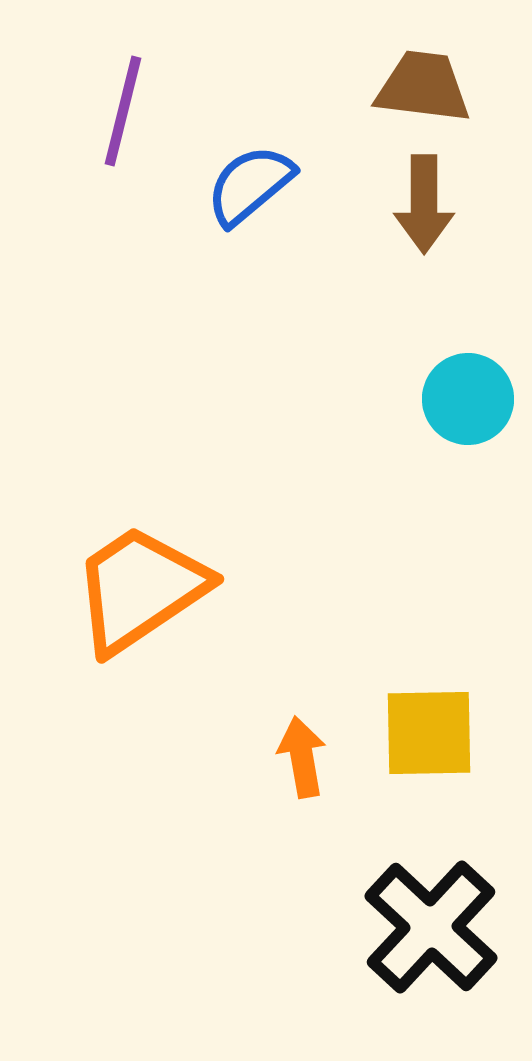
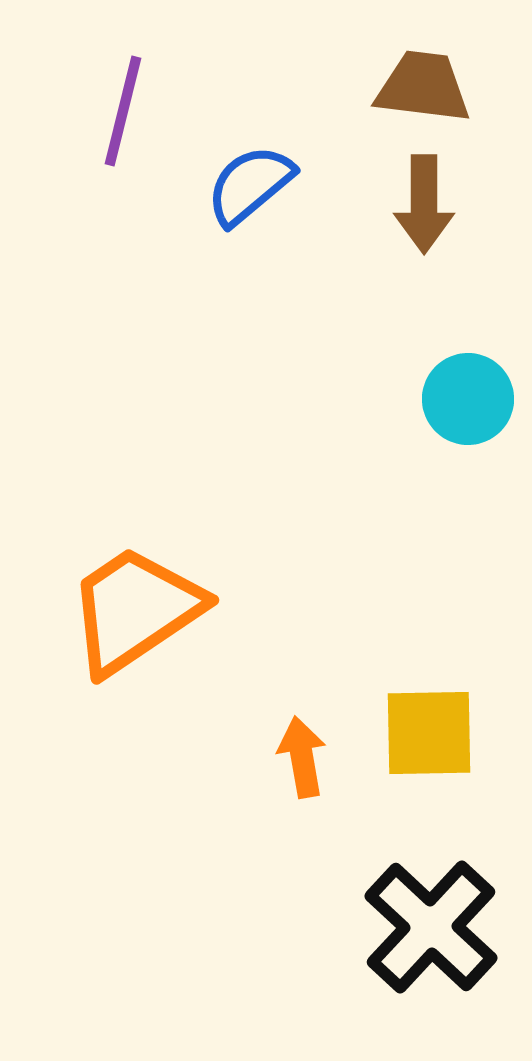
orange trapezoid: moved 5 px left, 21 px down
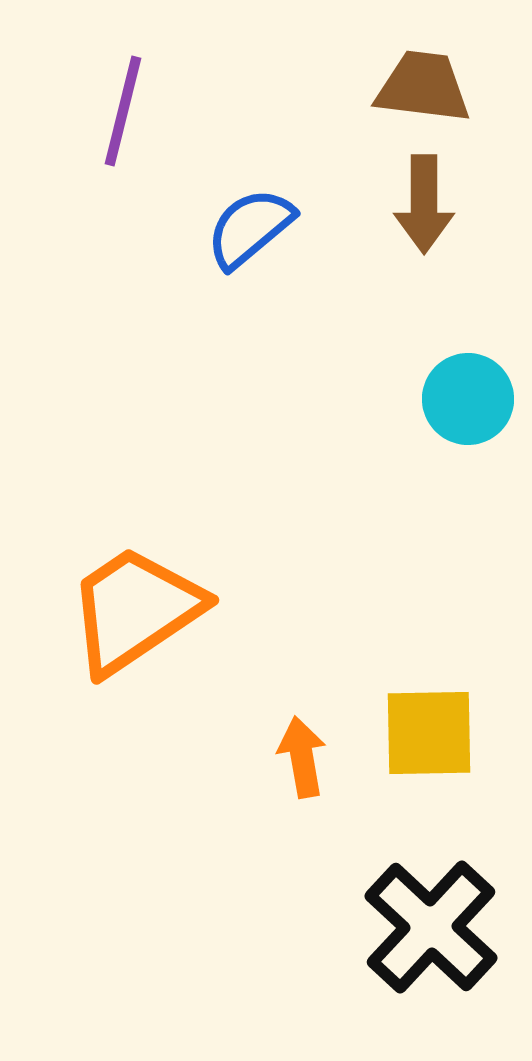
blue semicircle: moved 43 px down
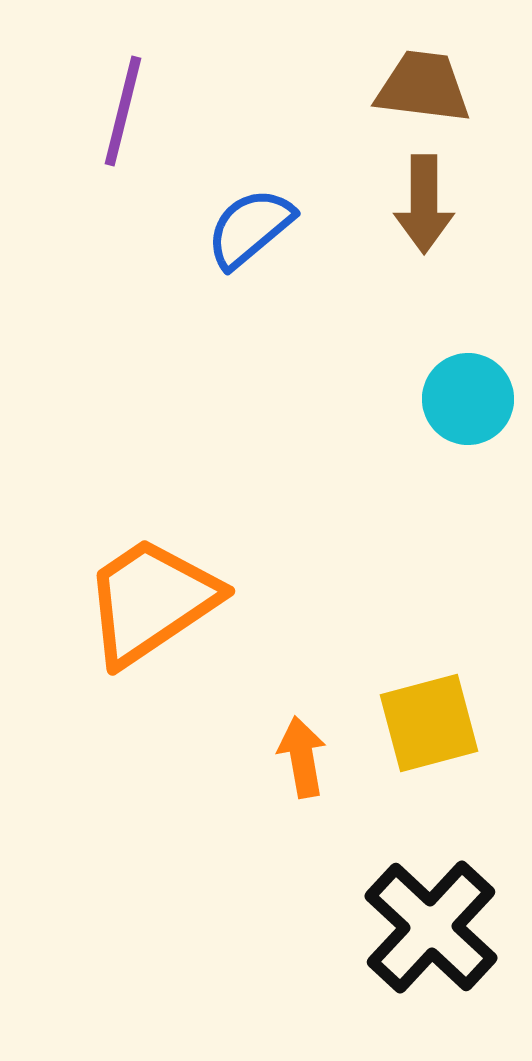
orange trapezoid: moved 16 px right, 9 px up
yellow square: moved 10 px up; rotated 14 degrees counterclockwise
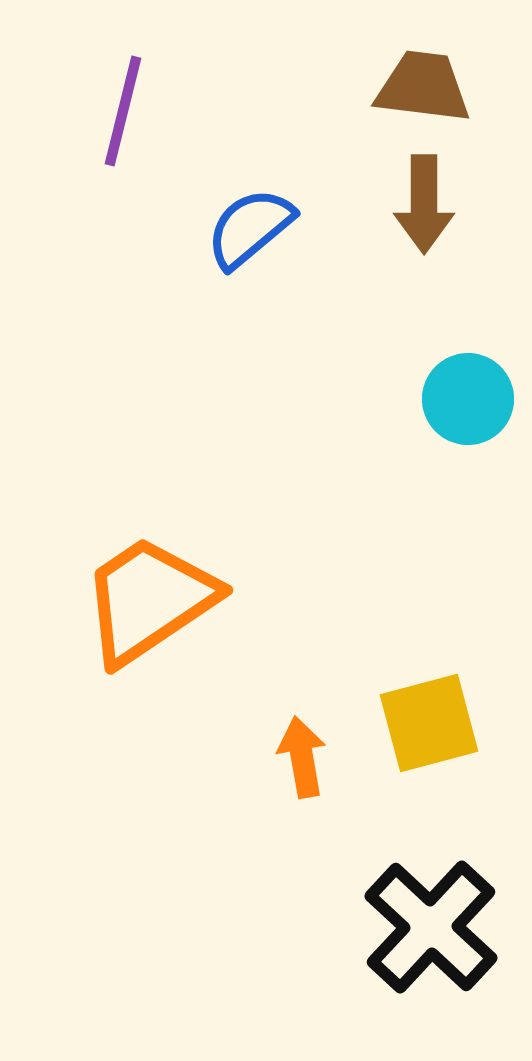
orange trapezoid: moved 2 px left, 1 px up
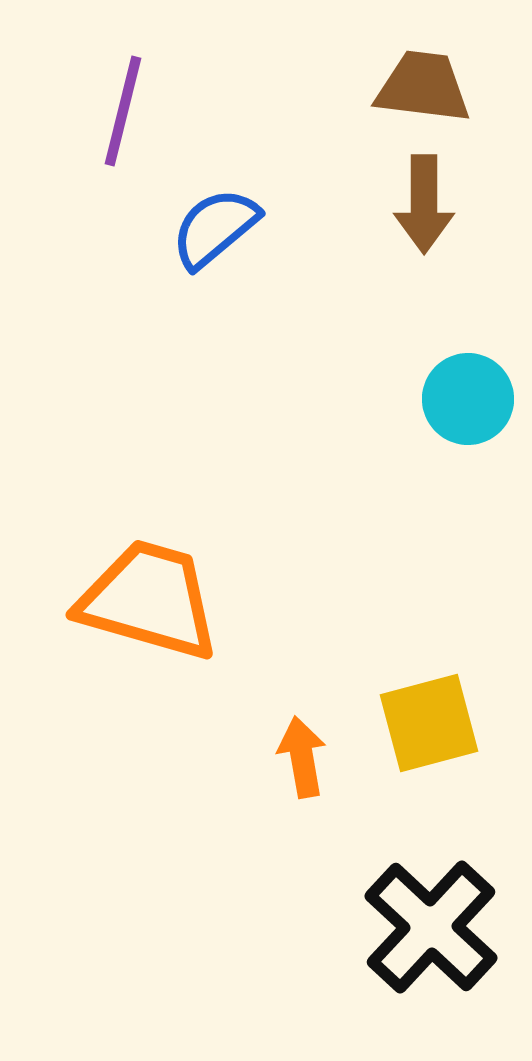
blue semicircle: moved 35 px left
orange trapezoid: rotated 50 degrees clockwise
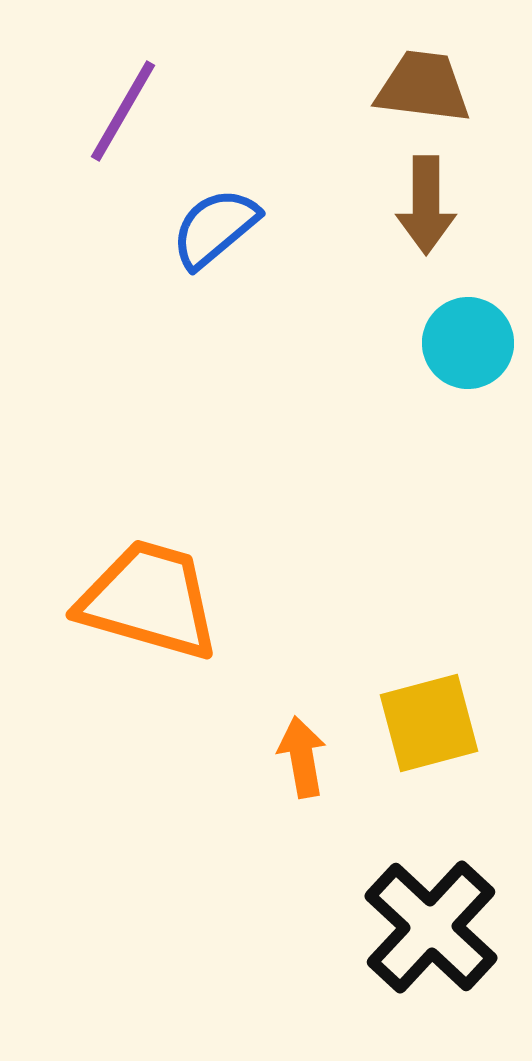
purple line: rotated 16 degrees clockwise
brown arrow: moved 2 px right, 1 px down
cyan circle: moved 56 px up
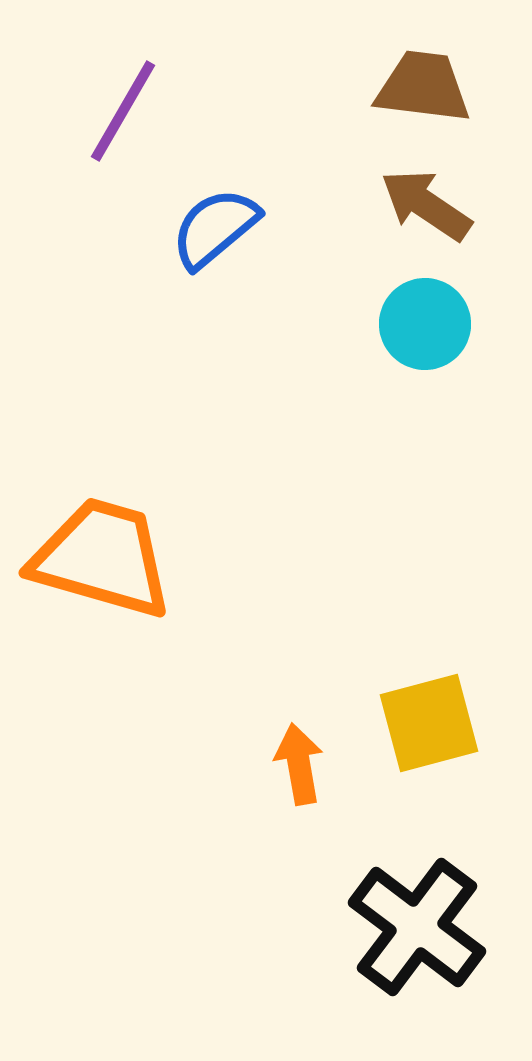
brown arrow: rotated 124 degrees clockwise
cyan circle: moved 43 px left, 19 px up
orange trapezoid: moved 47 px left, 42 px up
orange arrow: moved 3 px left, 7 px down
black cross: moved 14 px left; rotated 6 degrees counterclockwise
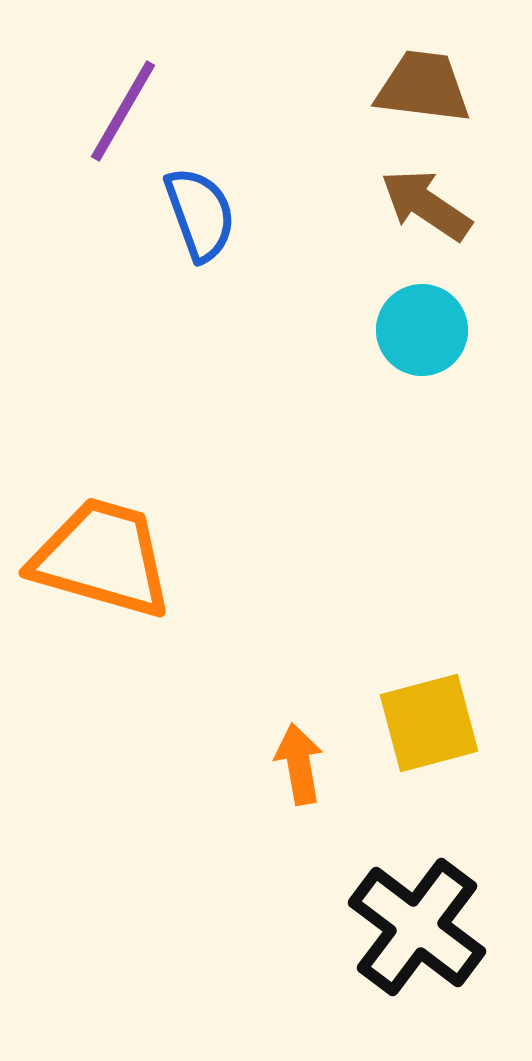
blue semicircle: moved 15 px left, 14 px up; rotated 110 degrees clockwise
cyan circle: moved 3 px left, 6 px down
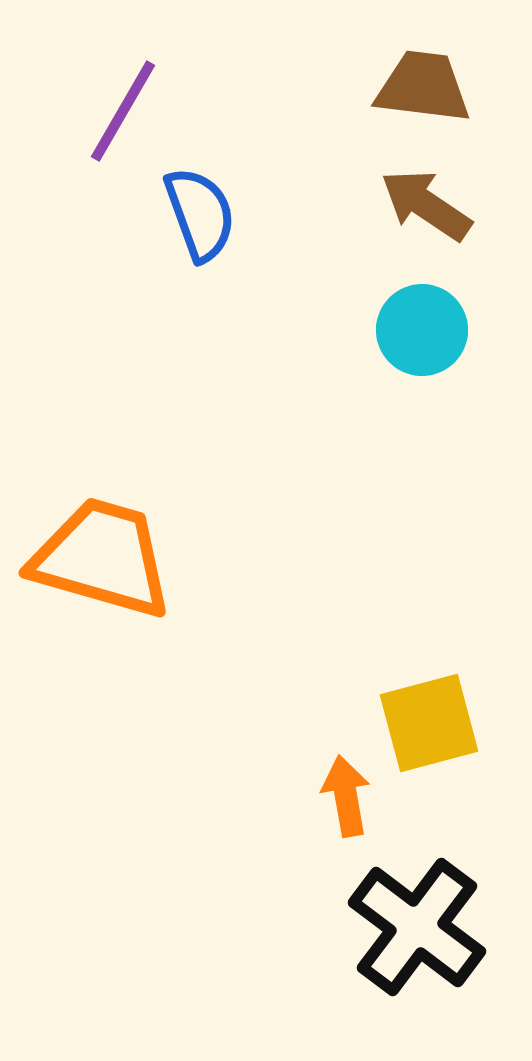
orange arrow: moved 47 px right, 32 px down
